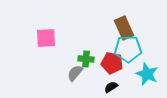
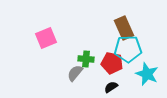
pink square: rotated 20 degrees counterclockwise
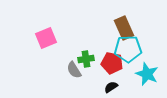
green cross: rotated 14 degrees counterclockwise
gray semicircle: moved 1 px left, 3 px up; rotated 72 degrees counterclockwise
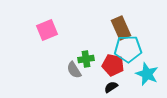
brown rectangle: moved 3 px left
pink square: moved 1 px right, 8 px up
red pentagon: moved 1 px right, 2 px down
